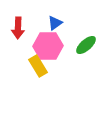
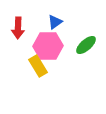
blue triangle: moved 1 px up
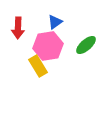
pink hexagon: rotated 8 degrees counterclockwise
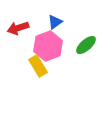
red arrow: rotated 70 degrees clockwise
pink hexagon: rotated 12 degrees counterclockwise
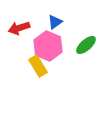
red arrow: moved 1 px right
pink hexagon: rotated 16 degrees counterclockwise
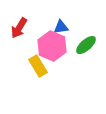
blue triangle: moved 6 px right, 5 px down; rotated 28 degrees clockwise
red arrow: rotated 40 degrees counterclockwise
pink hexagon: moved 4 px right
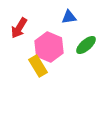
blue triangle: moved 8 px right, 10 px up
pink hexagon: moved 3 px left, 1 px down
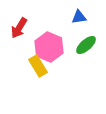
blue triangle: moved 10 px right
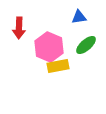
red arrow: rotated 30 degrees counterclockwise
yellow rectangle: moved 20 px right; rotated 70 degrees counterclockwise
